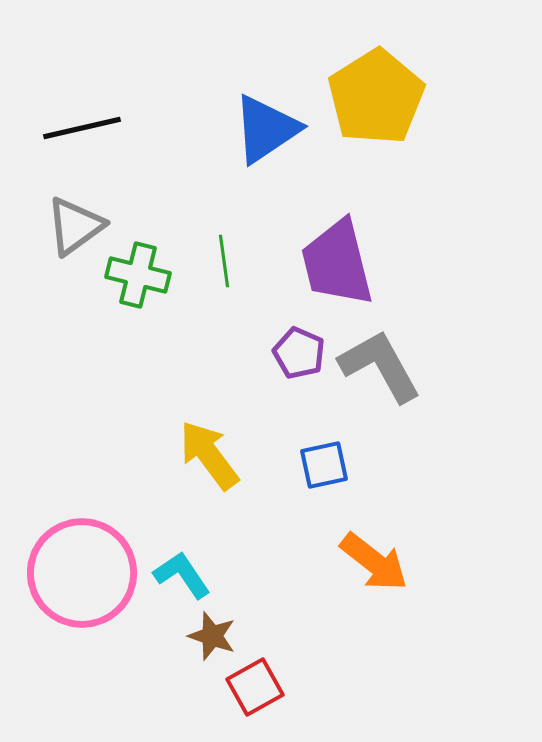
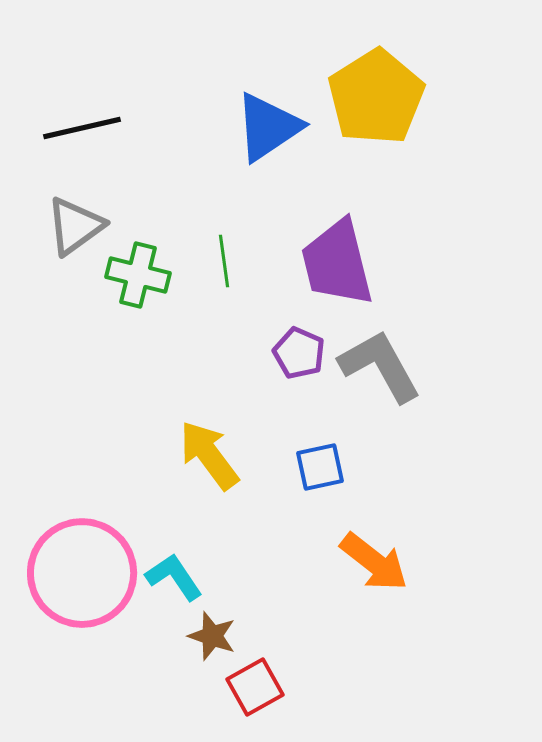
blue triangle: moved 2 px right, 2 px up
blue square: moved 4 px left, 2 px down
cyan L-shape: moved 8 px left, 2 px down
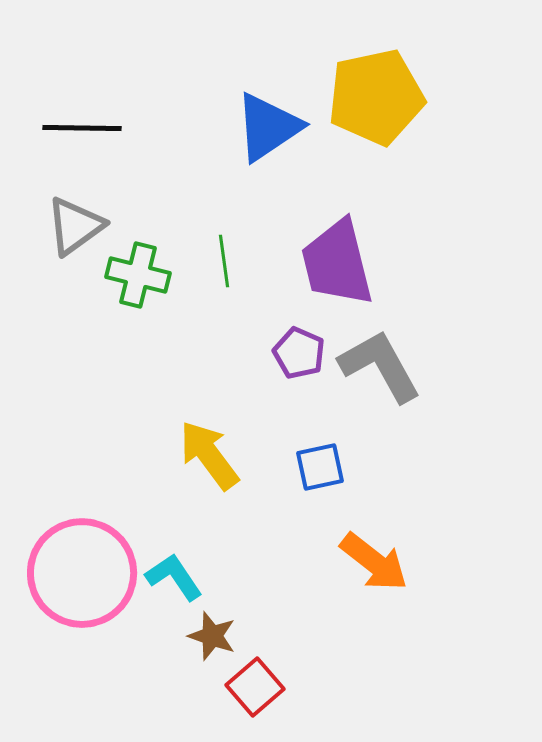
yellow pentagon: rotated 20 degrees clockwise
black line: rotated 14 degrees clockwise
red square: rotated 12 degrees counterclockwise
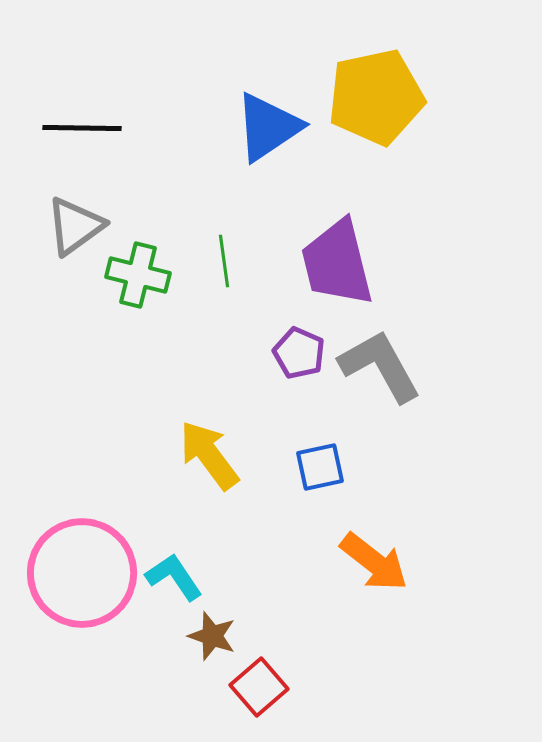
red square: moved 4 px right
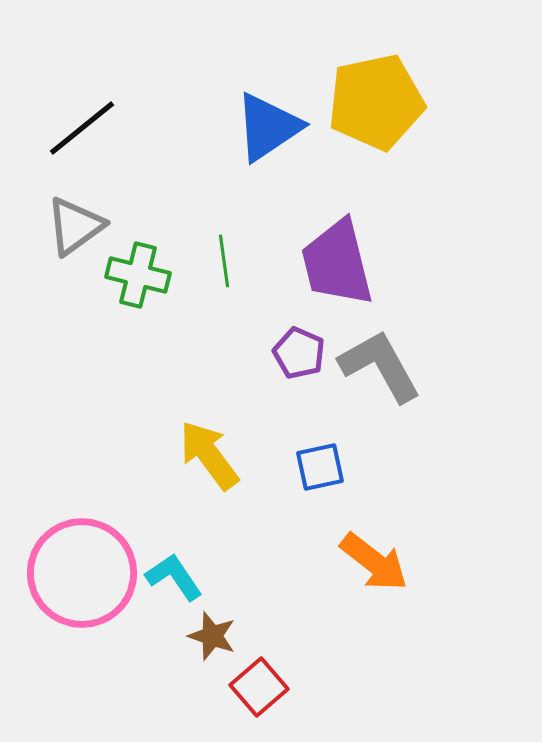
yellow pentagon: moved 5 px down
black line: rotated 40 degrees counterclockwise
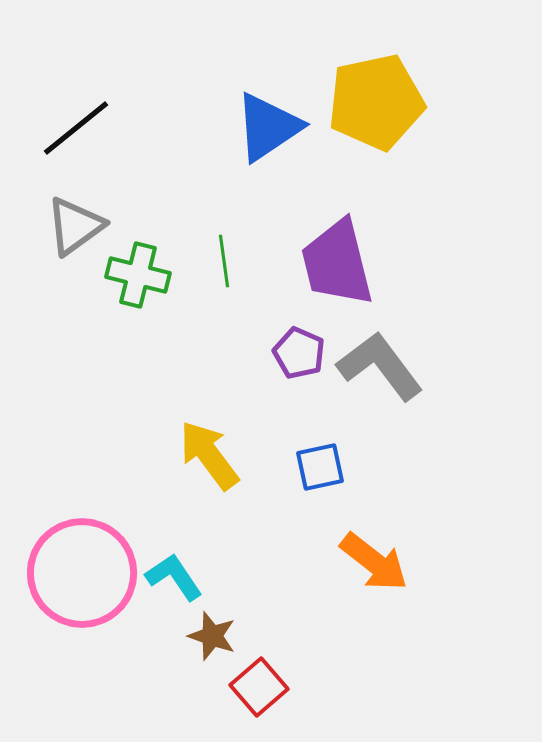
black line: moved 6 px left
gray L-shape: rotated 8 degrees counterclockwise
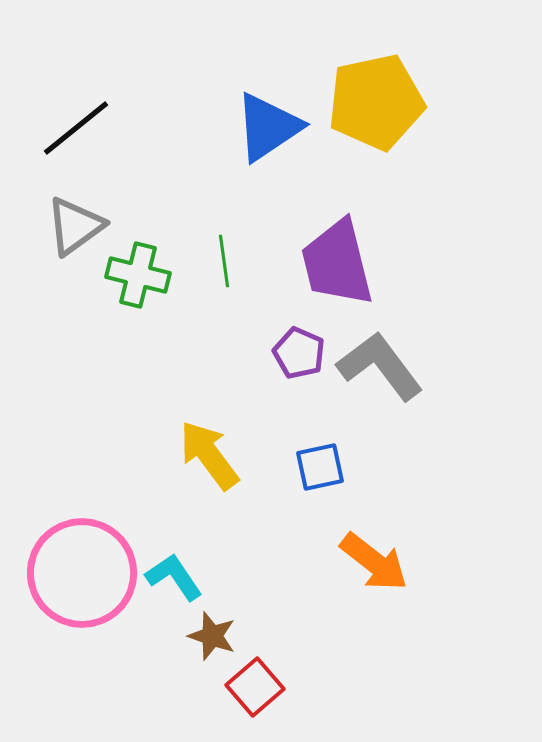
red square: moved 4 px left
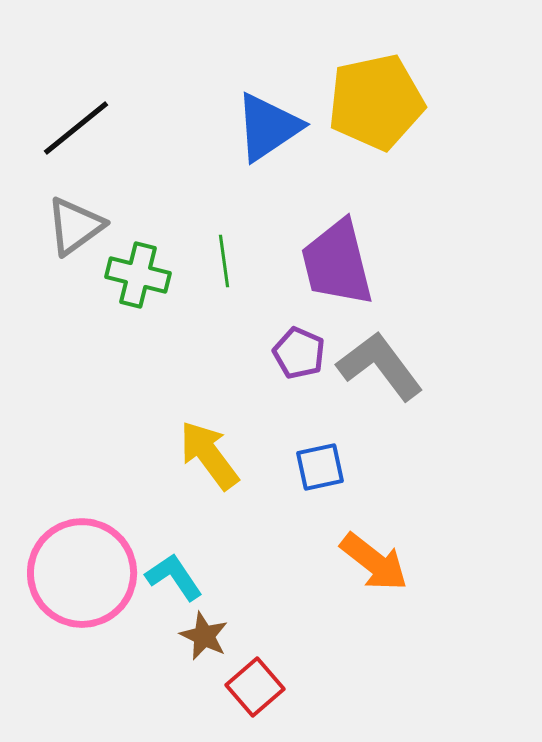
brown star: moved 8 px left; rotated 6 degrees clockwise
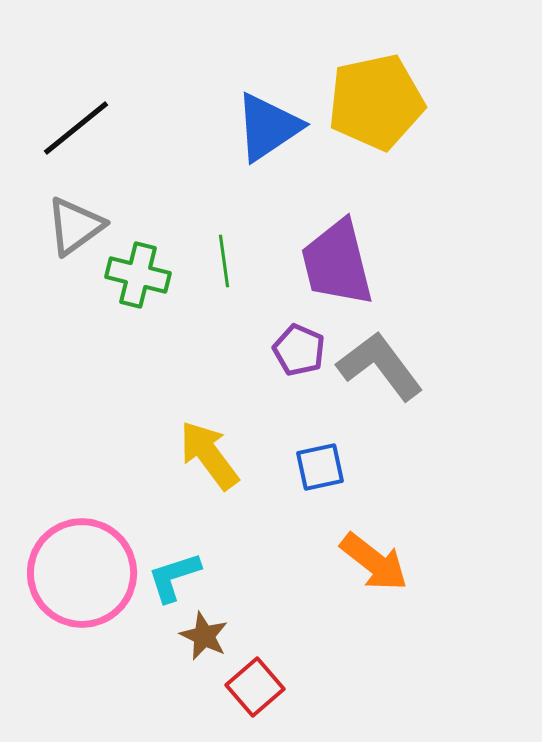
purple pentagon: moved 3 px up
cyan L-shape: rotated 74 degrees counterclockwise
